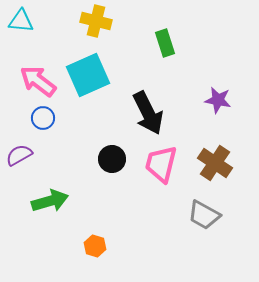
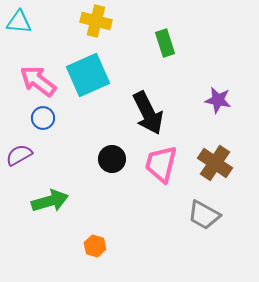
cyan triangle: moved 2 px left, 1 px down
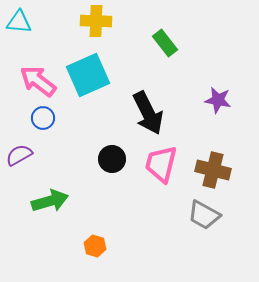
yellow cross: rotated 12 degrees counterclockwise
green rectangle: rotated 20 degrees counterclockwise
brown cross: moved 2 px left, 7 px down; rotated 20 degrees counterclockwise
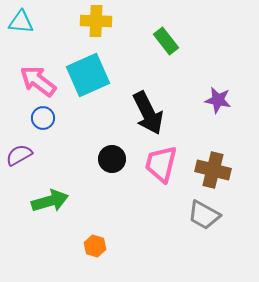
cyan triangle: moved 2 px right
green rectangle: moved 1 px right, 2 px up
